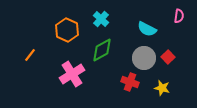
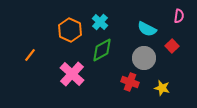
cyan cross: moved 1 px left, 3 px down
orange hexagon: moved 3 px right
red square: moved 4 px right, 11 px up
pink cross: rotated 15 degrees counterclockwise
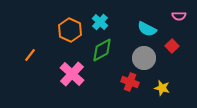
pink semicircle: rotated 80 degrees clockwise
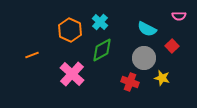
orange line: moved 2 px right; rotated 32 degrees clockwise
yellow star: moved 10 px up
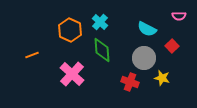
green diamond: rotated 65 degrees counterclockwise
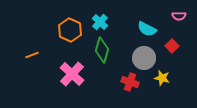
green diamond: rotated 20 degrees clockwise
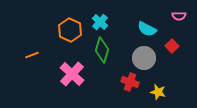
yellow star: moved 4 px left, 14 px down
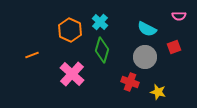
red square: moved 2 px right, 1 px down; rotated 24 degrees clockwise
gray circle: moved 1 px right, 1 px up
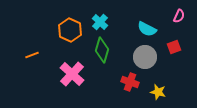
pink semicircle: rotated 64 degrees counterclockwise
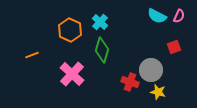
cyan semicircle: moved 10 px right, 13 px up
gray circle: moved 6 px right, 13 px down
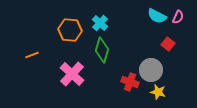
pink semicircle: moved 1 px left, 1 px down
cyan cross: moved 1 px down
orange hexagon: rotated 20 degrees counterclockwise
red square: moved 6 px left, 3 px up; rotated 32 degrees counterclockwise
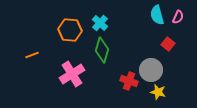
cyan semicircle: moved 1 px up; rotated 48 degrees clockwise
pink cross: rotated 15 degrees clockwise
red cross: moved 1 px left, 1 px up
